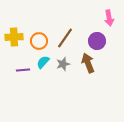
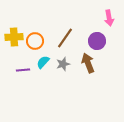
orange circle: moved 4 px left
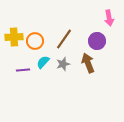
brown line: moved 1 px left, 1 px down
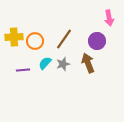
cyan semicircle: moved 2 px right, 1 px down
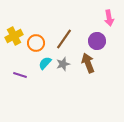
yellow cross: moved 1 px up; rotated 24 degrees counterclockwise
orange circle: moved 1 px right, 2 px down
purple line: moved 3 px left, 5 px down; rotated 24 degrees clockwise
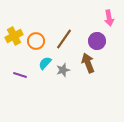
orange circle: moved 2 px up
gray star: moved 6 px down
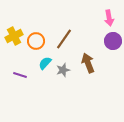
purple circle: moved 16 px right
